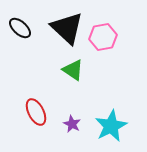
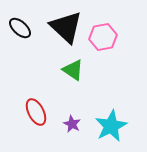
black triangle: moved 1 px left, 1 px up
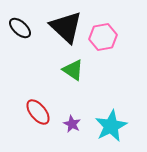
red ellipse: moved 2 px right; rotated 12 degrees counterclockwise
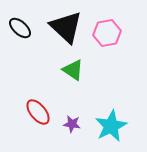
pink hexagon: moved 4 px right, 4 px up
purple star: rotated 18 degrees counterclockwise
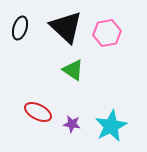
black ellipse: rotated 65 degrees clockwise
red ellipse: rotated 24 degrees counterclockwise
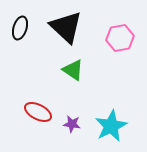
pink hexagon: moved 13 px right, 5 px down
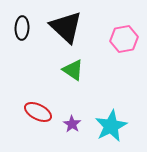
black ellipse: moved 2 px right; rotated 15 degrees counterclockwise
pink hexagon: moved 4 px right, 1 px down
purple star: rotated 24 degrees clockwise
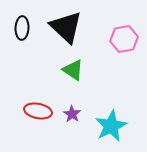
red ellipse: moved 1 px up; rotated 16 degrees counterclockwise
purple star: moved 10 px up
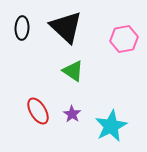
green triangle: moved 1 px down
red ellipse: rotated 48 degrees clockwise
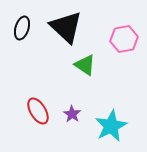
black ellipse: rotated 15 degrees clockwise
green triangle: moved 12 px right, 6 px up
